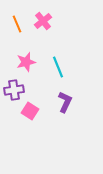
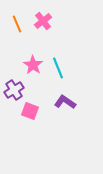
pink star: moved 7 px right, 3 px down; rotated 24 degrees counterclockwise
cyan line: moved 1 px down
purple cross: rotated 24 degrees counterclockwise
purple L-shape: rotated 80 degrees counterclockwise
pink square: rotated 12 degrees counterclockwise
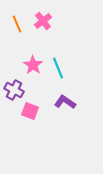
purple cross: rotated 30 degrees counterclockwise
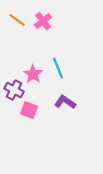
orange line: moved 4 px up; rotated 30 degrees counterclockwise
pink star: moved 9 px down
pink square: moved 1 px left, 1 px up
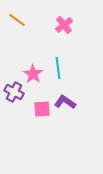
pink cross: moved 21 px right, 4 px down
cyan line: rotated 15 degrees clockwise
purple cross: moved 2 px down
pink square: moved 13 px right, 1 px up; rotated 24 degrees counterclockwise
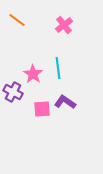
purple cross: moved 1 px left
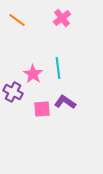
pink cross: moved 2 px left, 7 px up
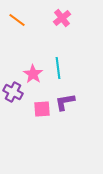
purple L-shape: rotated 45 degrees counterclockwise
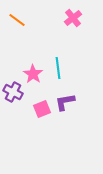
pink cross: moved 11 px right
pink square: rotated 18 degrees counterclockwise
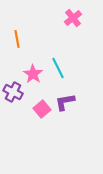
orange line: moved 19 px down; rotated 42 degrees clockwise
cyan line: rotated 20 degrees counterclockwise
pink square: rotated 18 degrees counterclockwise
